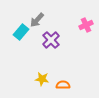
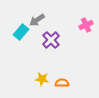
gray arrow: rotated 14 degrees clockwise
orange semicircle: moved 1 px left, 2 px up
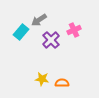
gray arrow: moved 2 px right
pink cross: moved 12 px left, 5 px down
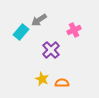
purple cross: moved 10 px down
yellow star: rotated 16 degrees clockwise
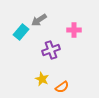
pink cross: rotated 24 degrees clockwise
purple cross: rotated 24 degrees clockwise
orange semicircle: moved 4 px down; rotated 144 degrees clockwise
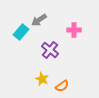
purple cross: moved 1 px left; rotated 30 degrees counterclockwise
orange semicircle: moved 1 px up
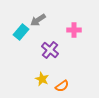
gray arrow: moved 1 px left
